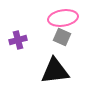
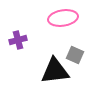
gray square: moved 13 px right, 18 px down
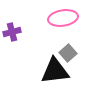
purple cross: moved 6 px left, 8 px up
gray square: moved 7 px left, 2 px up; rotated 24 degrees clockwise
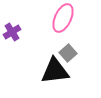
pink ellipse: rotated 56 degrees counterclockwise
purple cross: rotated 18 degrees counterclockwise
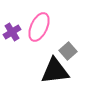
pink ellipse: moved 24 px left, 9 px down
gray square: moved 2 px up
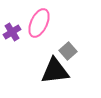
pink ellipse: moved 4 px up
